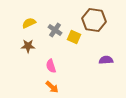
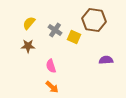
yellow semicircle: rotated 24 degrees counterclockwise
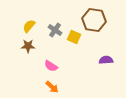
yellow semicircle: moved 3 px down
pink semicircle: rotated 40 degrees counterclockwise
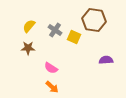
brown star: moved 2 px down
pink semicircle: moved 2 px down
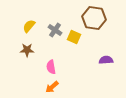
brown hexagon: moved 2 px up
brown star: moved 1 px left, 2 px down
pink semicircle: moved 1 px up; rotated 48 degrees clockwise
orange arrow: rotated 96 degrees clockwise
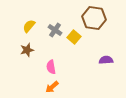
yellow square: rotated 16 degrees clockwise
brown star: rotated 16 degrees counterclockwise
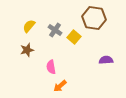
orange arrow: moved 8 px right, 1 px up
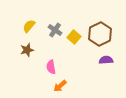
brown hexagon: moved 6 px right, 16 px down; rotated 25 degrees clockwise
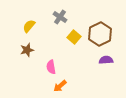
gray cross: moved 5 px right, 13 px up
